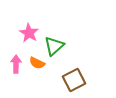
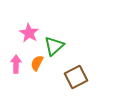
orange semicircle: rotated 91 degrees clockwise
brown square: moved 2 px right, 3 px up
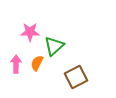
pink star: moved 1 px right, 1 px up; rotated 30 degrees counterclockwise
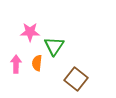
green triangle: rotated 15 degrees counterclockwise
orange semicircle: rotated 21 degrees counterclockwise
brown square: moved 2 px down; rotated 25 degrees counterclockwise
